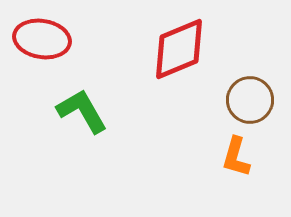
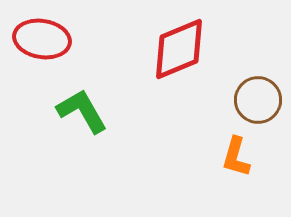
brown circle: moved 8 px right
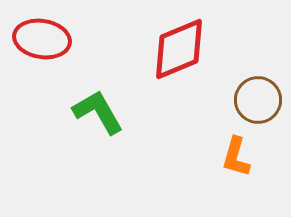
green L-shape: moved 16 px right, 1 px down
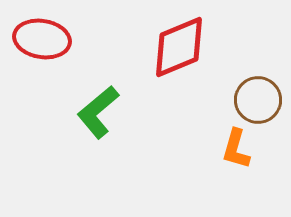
red diamond: moved 2 px up
green L-shape: rotated 100 degrees counterclockwise
orange L-shape: moved 8 px up
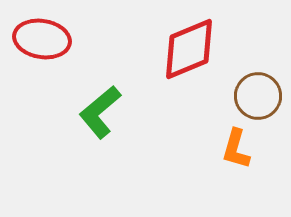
red diamond: moved 10 px right, 2 px down
brown circle: moved 4 px up
green L-shape: moved 2 px right
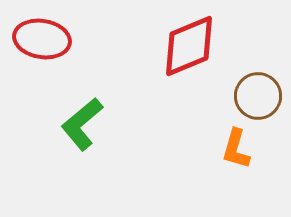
red diamond: moved 3 px up
green L-shape: moved 18 px left, 12 px down
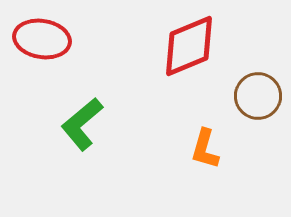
orange L-shape: moved 31 px left
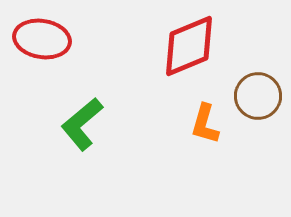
orange L-shape: moved 25 px up
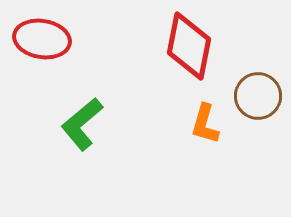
red diamond: rotated 56 degrees counterclockwise
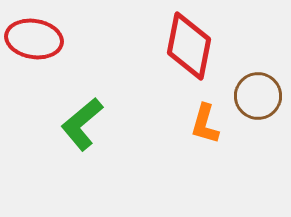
red ellipse: moved 8 px left
